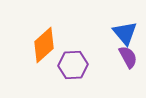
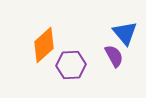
purple semicircle: moved 14 px left, 1 px up
purple hexagon: moved 2 px left
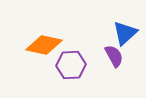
blue triangle: rotated 28 degrees clockwise
orange diamond: rotated 54 degrees clockwise
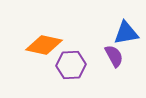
blue triangle: moved 1 px right; rotated 32 degrees clockwise
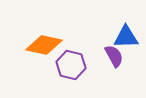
blue triangle: moved 4 px down; rotated 8 degrees clockwise
purple hexagon: rotated 16 degrees clockwise
